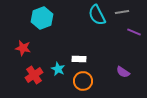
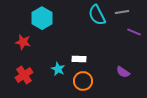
cyan hexagon: rotated 10 degrees counterclockwise
red star: moved 6 px up
red cross: moved 10 px left
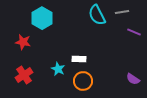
purple semicircle: moved 10 px right, 7 px down
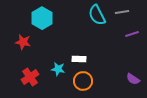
purple line: moved 2 px left, 2 px down; rotated 40 degrees counterclockwise
cyan star: rotated 16 degrees counterclockwise
red cross: moved 6 px right, 2 px down
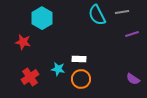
orange circle: moved 2 px left, 2 px up
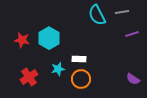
cyan hexagon: moved 7 px right, 20 px down
red star: moved 1 px left, 2 px up
cyan star: rotated 24 degrees counterclockwise
red cross: moved 1 px left
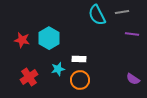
purple line: rotated 24 degrees clockwise
orange circle: moved 1 px left, 1 px down
